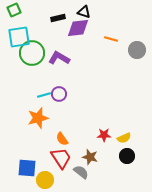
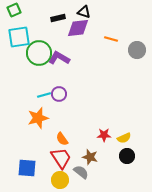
green circle: moved 7 px right
yellow circle: moved 15 px right
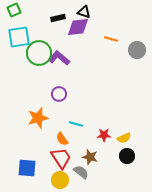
purple diamond: moved 1 px up
purple L-shape: rotated 10 degrees clockwise
cyan line: moved 32 px right, 29 px down; rotated 32 degrees clockwise
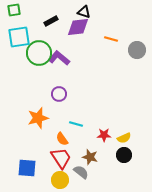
green square: rotated 16 degrees clockwise
black rectangle: moved 7 px left, 3 px down; rotated 16 degrees counterclockwise
black circle: moved 3 px left, 1 px up
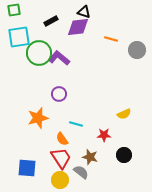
yellow semicircle: moved 24 px up
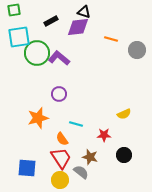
green circle: moved 2 px left
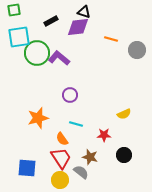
purple circle: moved 11 px right, 1 px down
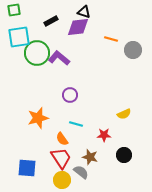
gray circle: moved 4 px left
yellow circle: moved 2 px right
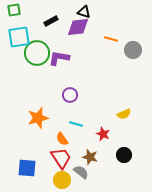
purple L-shape: rotated 30 degrees counterclockwise
red star: moved 1 px left, 1 px up; rotated 24 degrees clockwise
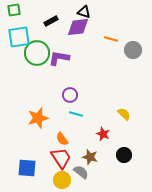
yellow semicircle: rotated 112 degrees counterclockwise
cyan line: moved 10 px up
